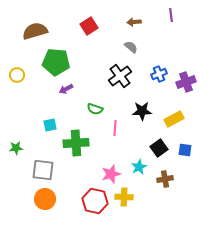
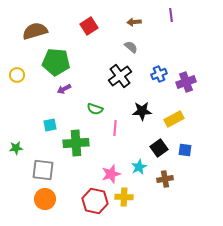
purple arrow: moved 2 px left
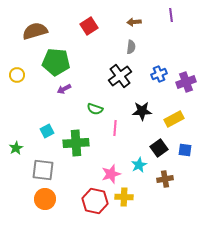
gray semicircle: rotated 56 degrees clockwise
cyan square: moved 3 px left, 6 px down; rotated 16 degrees counterclockwise
green star: rotated 24 degrees counterclockwise
cyan star: moved 2 px up
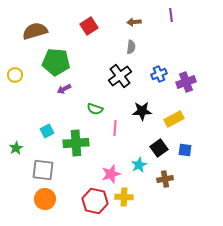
yellow circle: moved 2 px left
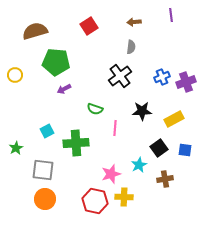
blue cross: moved 3 px right, 3 px down
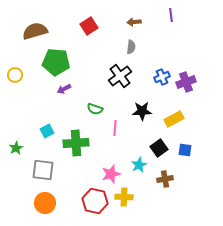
orange circle: moved 4 px down
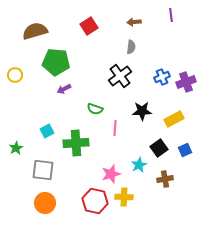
blue square: rotated 32 degrees counterclockwise
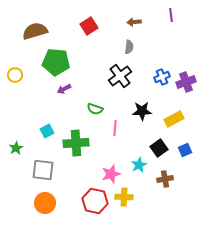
gray semicircle: moved 2 px left
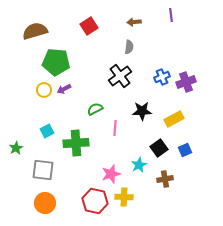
yellow circle: moved 29 px right, 15 px down
green semicircle: rotated 133 degrees clockwise
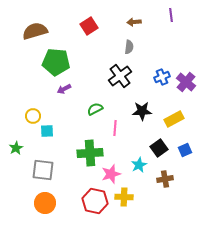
purple cross: rotated 30 degrees counterclockwise
yellow circle: moved 11 px left, 26 px down
cyan square: rotated 24 degrees clockwise
green cross: moved 14 px right, 10 px down
